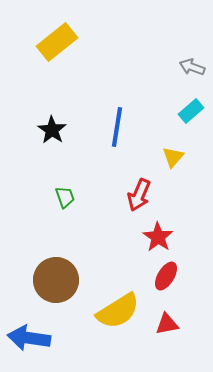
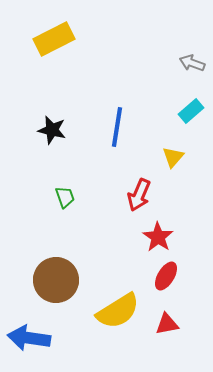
yellow rectangle: moved 3 px left, 3 px up; rotated 12 degrees clockwise
gray arrow: moved 4 px up
black star: rotated 20 degrees counterclockwise
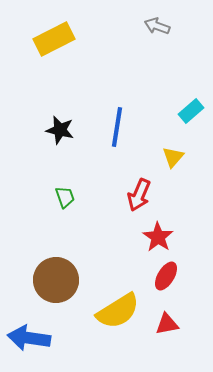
gray arrow: moved 35 px left, 37 px up
black star: moved 8 px right
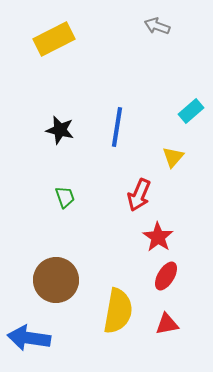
yellow semicircle: rotated 48 degrees counterclockwise
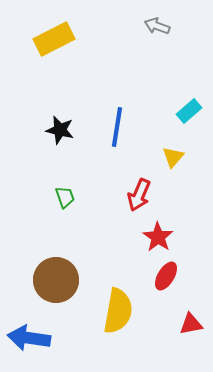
cyan rectangle: moved 2 px left
red triangle: moved 24 px right
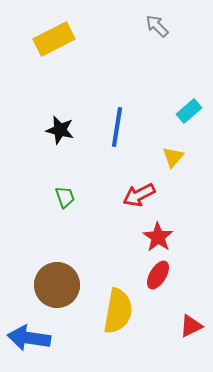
gray arrow: rotated 25 degrees clockwise
red arrow: rotated 40 degrees clockwise
red ellipse: moved 8 px left, 1 px up
brown circle: moved 1 px right, 5 px down
red triangle: moved 2 px down; rotated 15 degrees counterclockwise
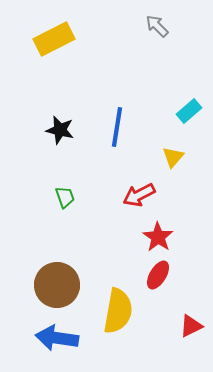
blue arrow: moved 28 px right
